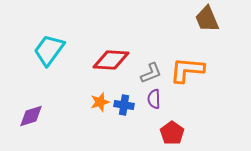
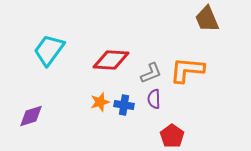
red pentagon: moved 3 px down
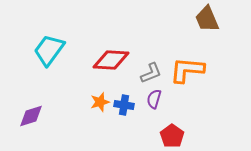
purple semicircle: rotated 18 degrees clockwise
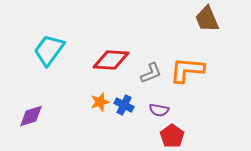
purple semicircle: moved 5 px right, 11 px down; rotated 96 degrees counterclockwise
blue cross: rotated 18 degrees clockwise
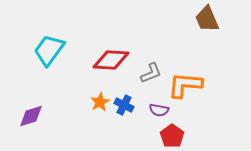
orange L-shape: moved 2 px left, 15 px down
orange star: rotated 12 degrees counterclockwise
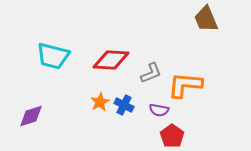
brown trapezoid: moved 1 px left
cyan trapezoid: moved 4 px right, 6 px down; rotated 112 degrees counterclockwise
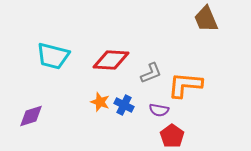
orange star: rotated 24 degrees counterclockwise
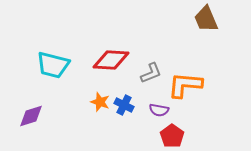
cyan trapezoid: moved 9 px down
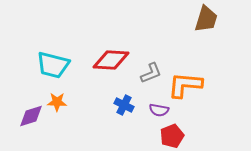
brown trapezoid: rotated 140 degrees counterclockwise
orange star: moved 43 px left; rotated 18 degrees counterclockwise
red pentagon: rotated 15 degrees clockwise
